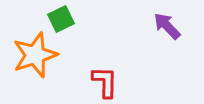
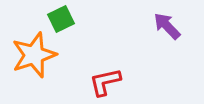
orange star: moved 1 px left
red L-shape: rotated 104 degrees counterclockwise
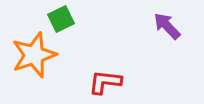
red L-shape: rotated 20 degrees clockwise
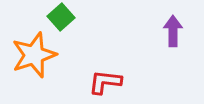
green square: moved 2 px up; rotated 16 degrees counterclockwise
purple arrow: moved 6 px right, 5 px down; rotated 44 degrees clockwise
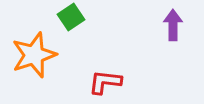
green square: moved 10 px right; rotated 8 degrees clockwise
purple arrow: moved 6 px up
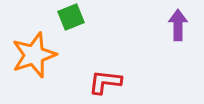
green square: rotated 12 degrees clockwise
purple arrow: moved 5 px right
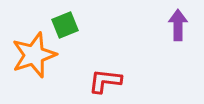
green square: moved 6 px left, 8 px down
red L-shape: moved 1 px up
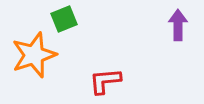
green square: moved 1 px left, 6 px up
red L-shape: rotated 12 degrees counterclockwise
